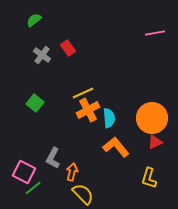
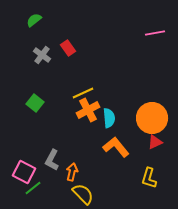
gray L-shape: moved 1 px left, 2 px down
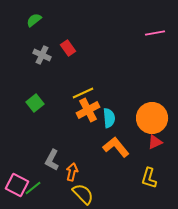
gray cross: rotated 12 degrees counterclockwise
green square: rotated 12 degrees clockwise
pink square: moved 7 px left, 13 px down
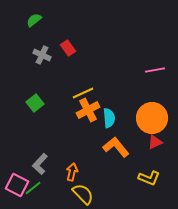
pink line: moved 37 px down
gray L-shape: moved 12 px left, 4 px down; rotated 15 degrees clockwise
yellow L-shape: rotated 85 degrees counterclockwise
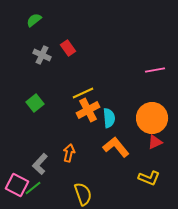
orange arrow: moved 3 px left, 19 px up
yellow semicircle: rotated 25 degrees clockwise
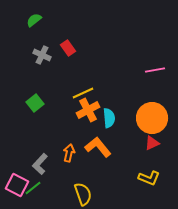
red triangle: moved 3 px left, 1 px down
orange L-shape: moved 18 px left
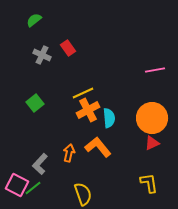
yellow L-shape: moved 5 px down; rotated 120 degrees counterclockwise
